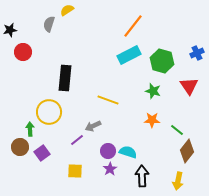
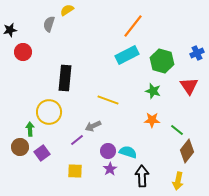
cyan rectangle: moved 2 px left
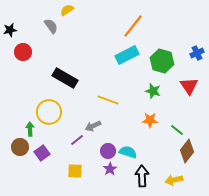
gray semicircle: moved 2 px right, 2 px down; rotated 126 degrees clockwise
black rectangle: rotated 65 degrees counterclockwise
orange star: moved 2 px left
yellow arrow: moved 4 px left, 1 px up; rotated 66 degrees clockwise
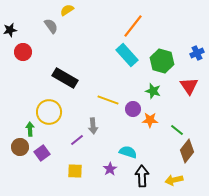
cyan rectangle: rotated 75 degrees clockwise
gray arrow: rotated 70 degrees counterclockwise
purple circle: moved 25 px right, 42 px up
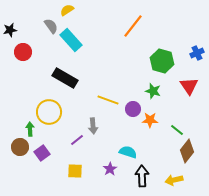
cyan rectangle: moved 56 px left, 15 px up
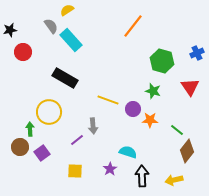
red triangle: moved 1 px right, 1 px down
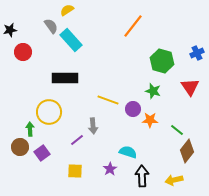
black rectangle: rotated 30 degrees counterclockwise
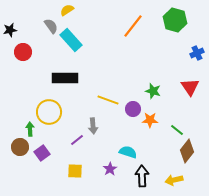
green hexagon: moved 13 px right, 41 px up
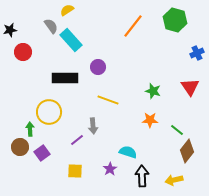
purple circle: moved 35 px left, 42 px up
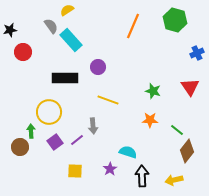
orange line: rotated 15 degrees counterclockwise
green arrow: moved 1 px right, 2 px down
purple square: moved 13 px right, 11 px up
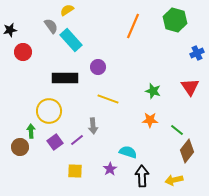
yellow line: moved 1 px up
yellow circle: moved 1 px up
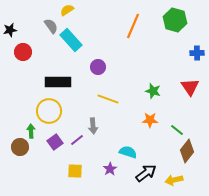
blue cross: rotated 24 degrees clockwise
black rectangle: moved 7 px left, 4 px down
black arrow: moved 4 px right, 3 px up; rotated 55 degrees clockwise
